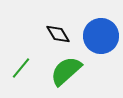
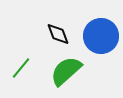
black diamond: rotated 10 degrees clockwise
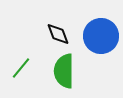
green semicircle: moved 2 px left; rotated 48 degrees counterclockwise
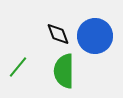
blue circle: moved 6 px left
green line: moved 3 px left, 1 px up
